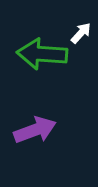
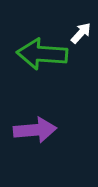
purple arrow: rotated 15 degrees clockwise
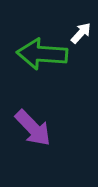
purple arrow: moved 2 px left, 2 px up; rotated 51 degrees clockwise
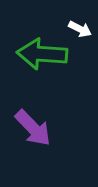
white arrow: moved 1 px left, 4 px up; rotated 75 degrees clockwise
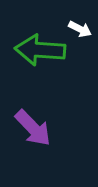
green arrow: moved 2 px left, 4 px up
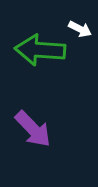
purple arrow: moved 1 px down
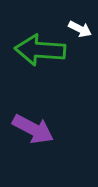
purple arrow: rotated 18 degrees counterclockwise
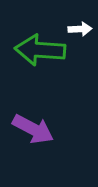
white arrow: rotated 30 degrees counterclockwise
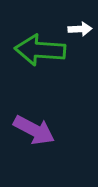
purple arrow: moved 1 px right, 1 px down
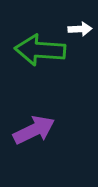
purple arrow: rotated 54 degrees counterclockwise
